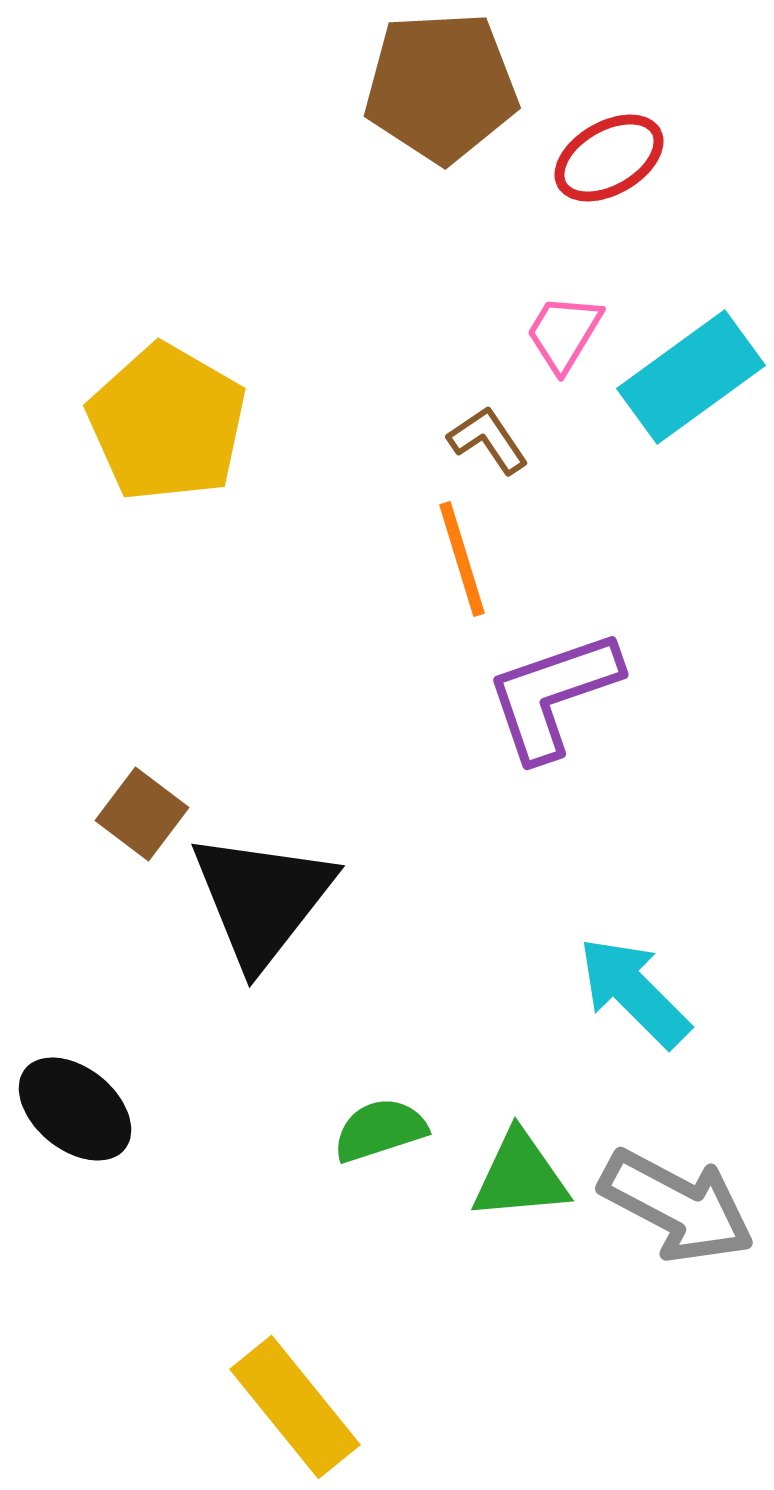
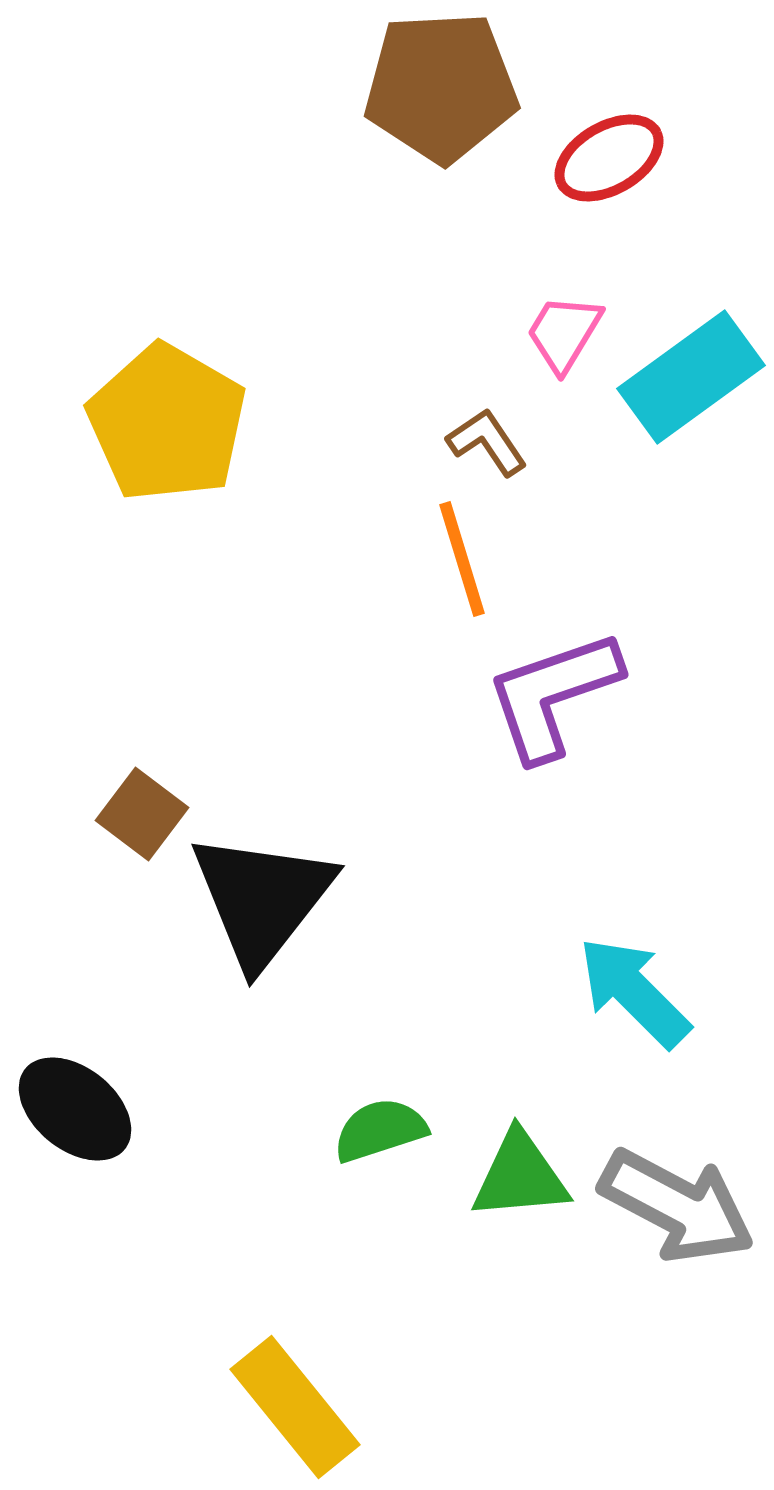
brown L-shape: moved 1 px left, 2 px down
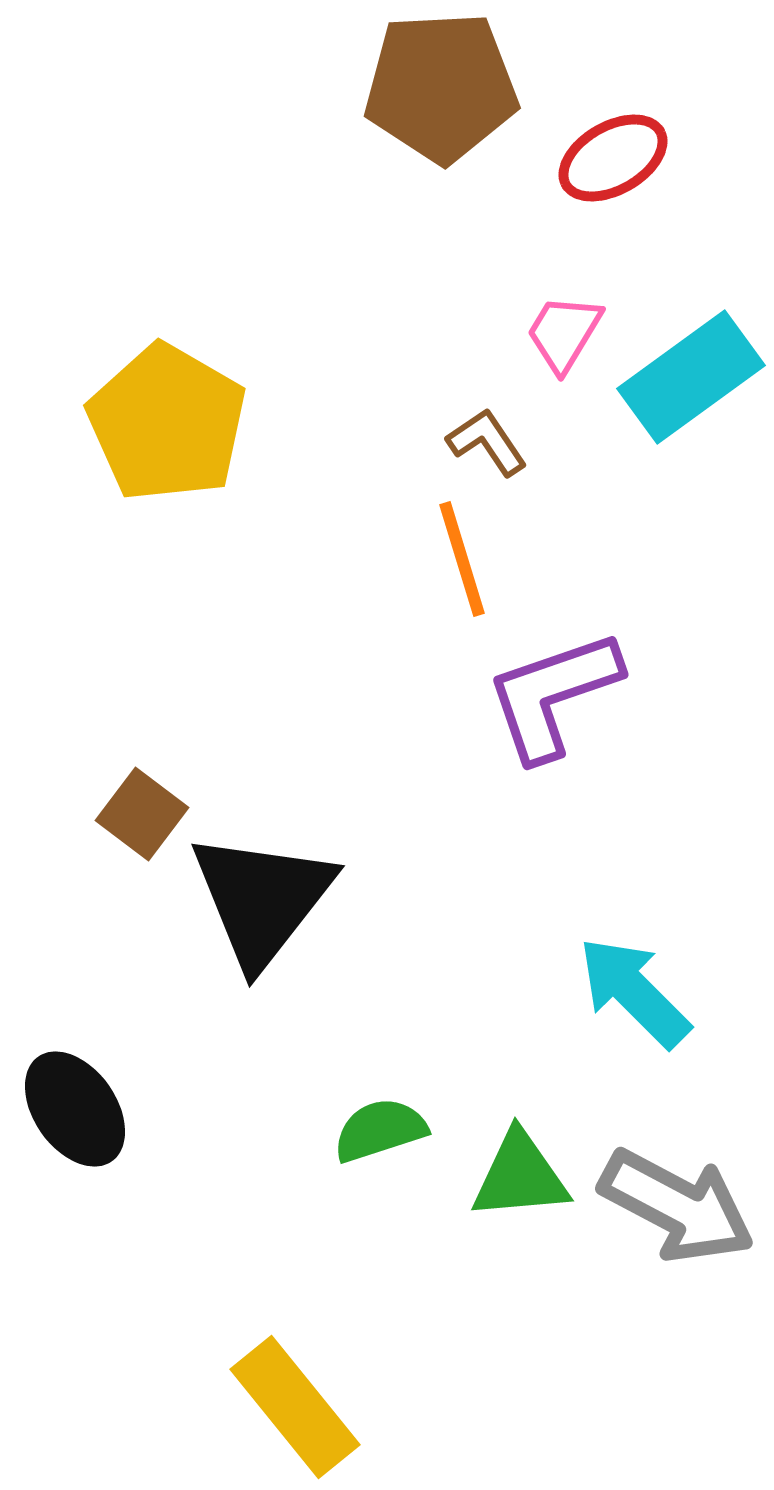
red ellipse: moved 4 px right
black ellipse: rotated 16 degrees clockwise
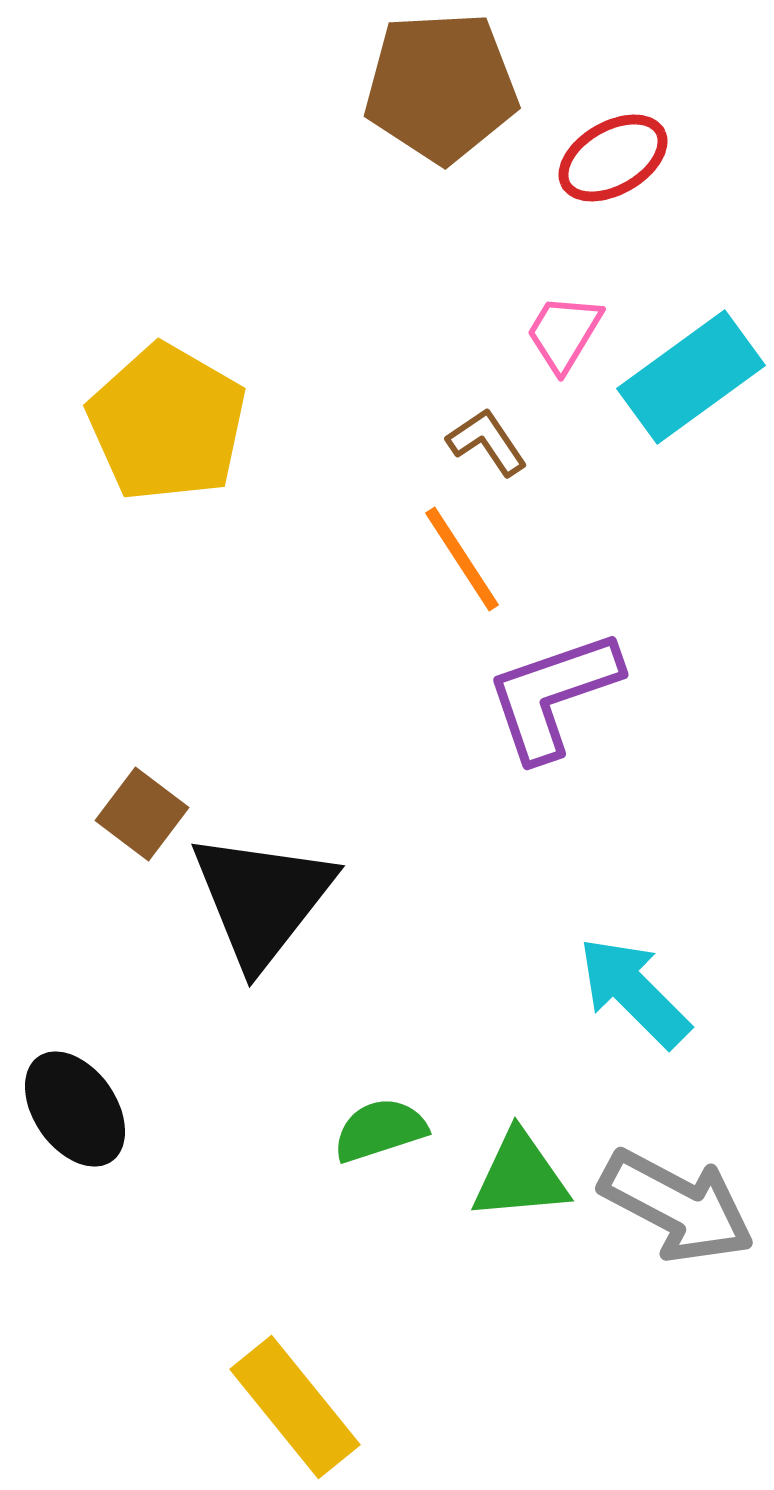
orange line: rotated 16 degrees counterclockwise
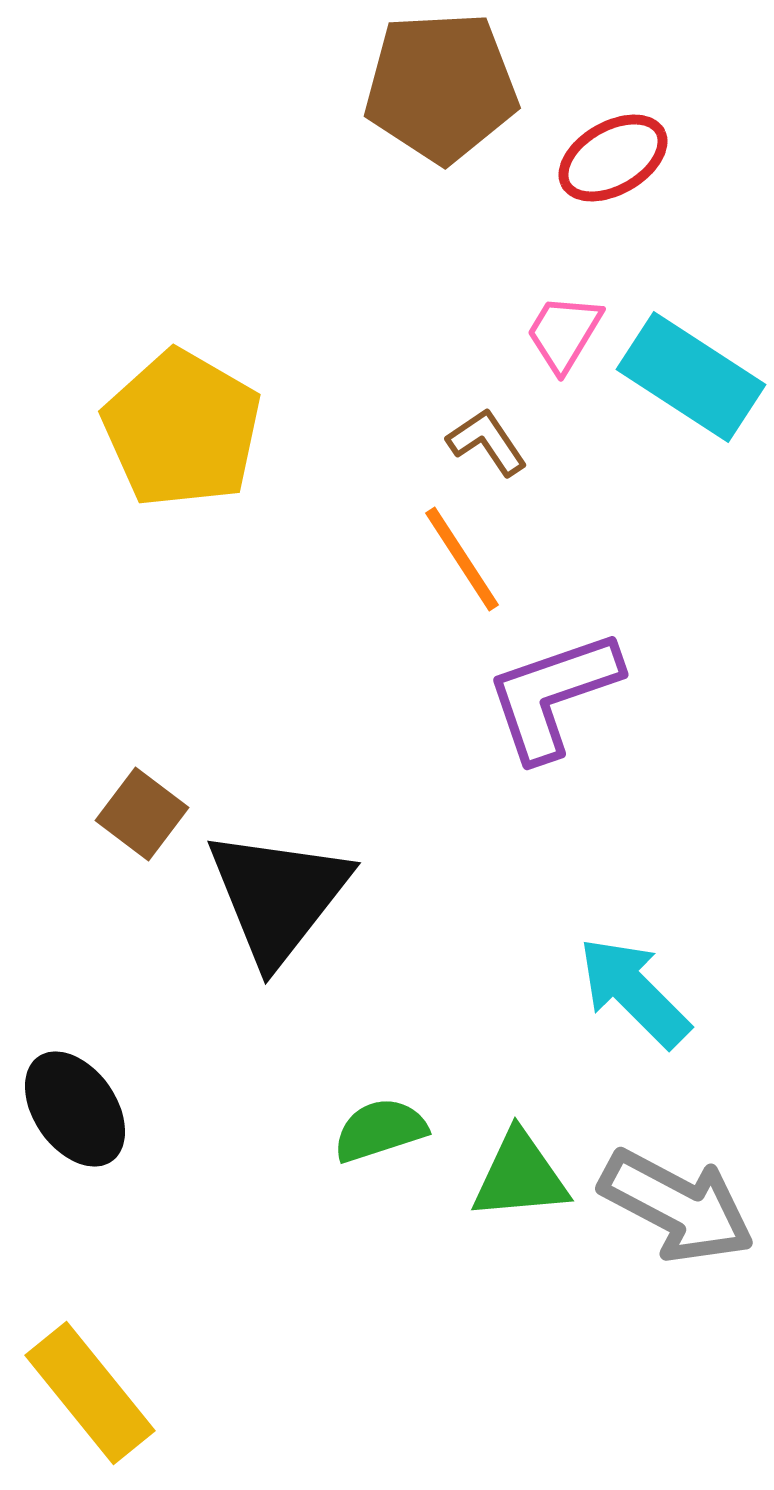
cyan rectangle: rotated 69 degrees clockwise
yellow pentagon: moved 15 px right, 6 px down
black triangle: moved 16 px right, 3 px up
yellow rectangle: moved 205 px left, 14 px up
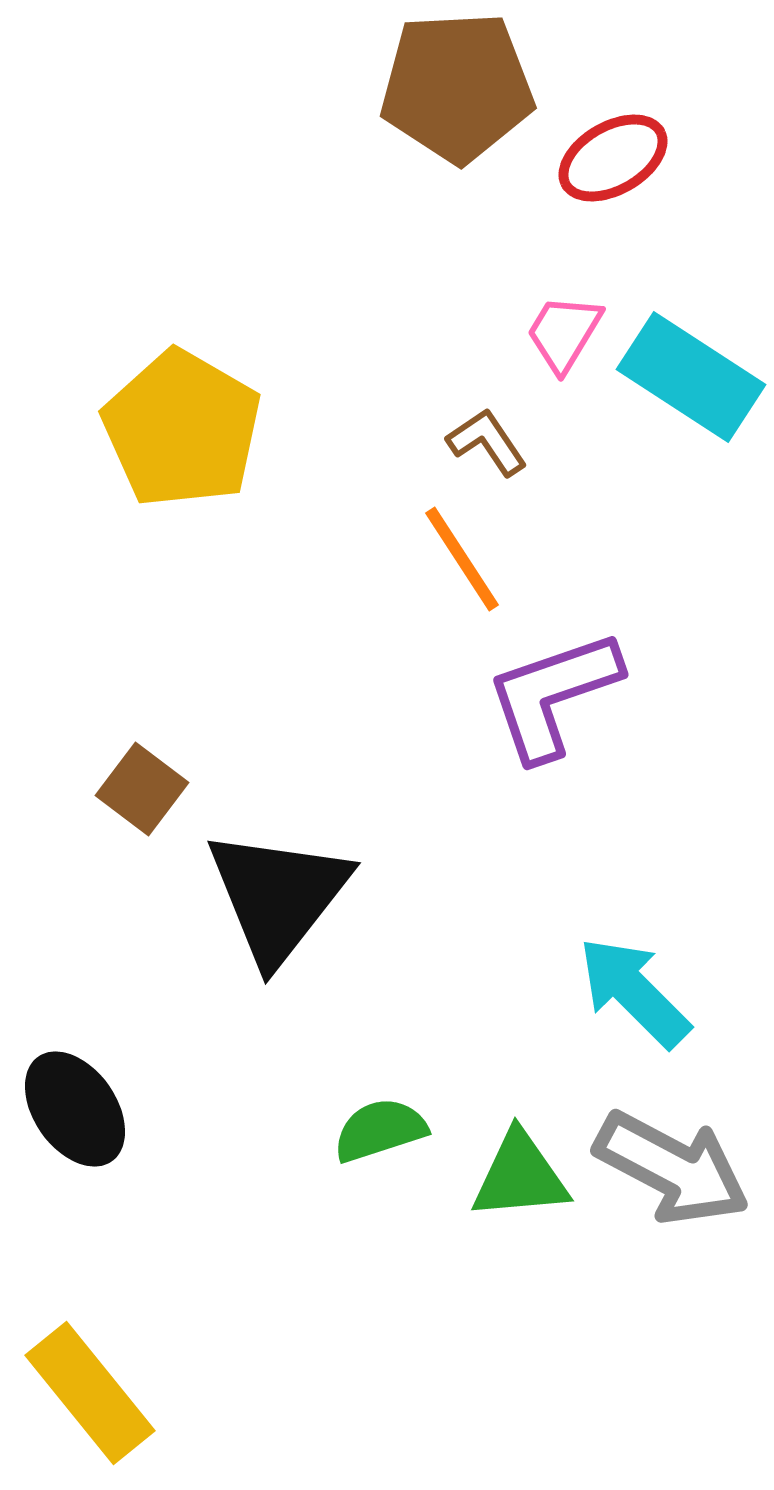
brown pentagon: moved 16 px right
brown square: moved 25 px up
gray arrow: moved 5 px left, 38 px up
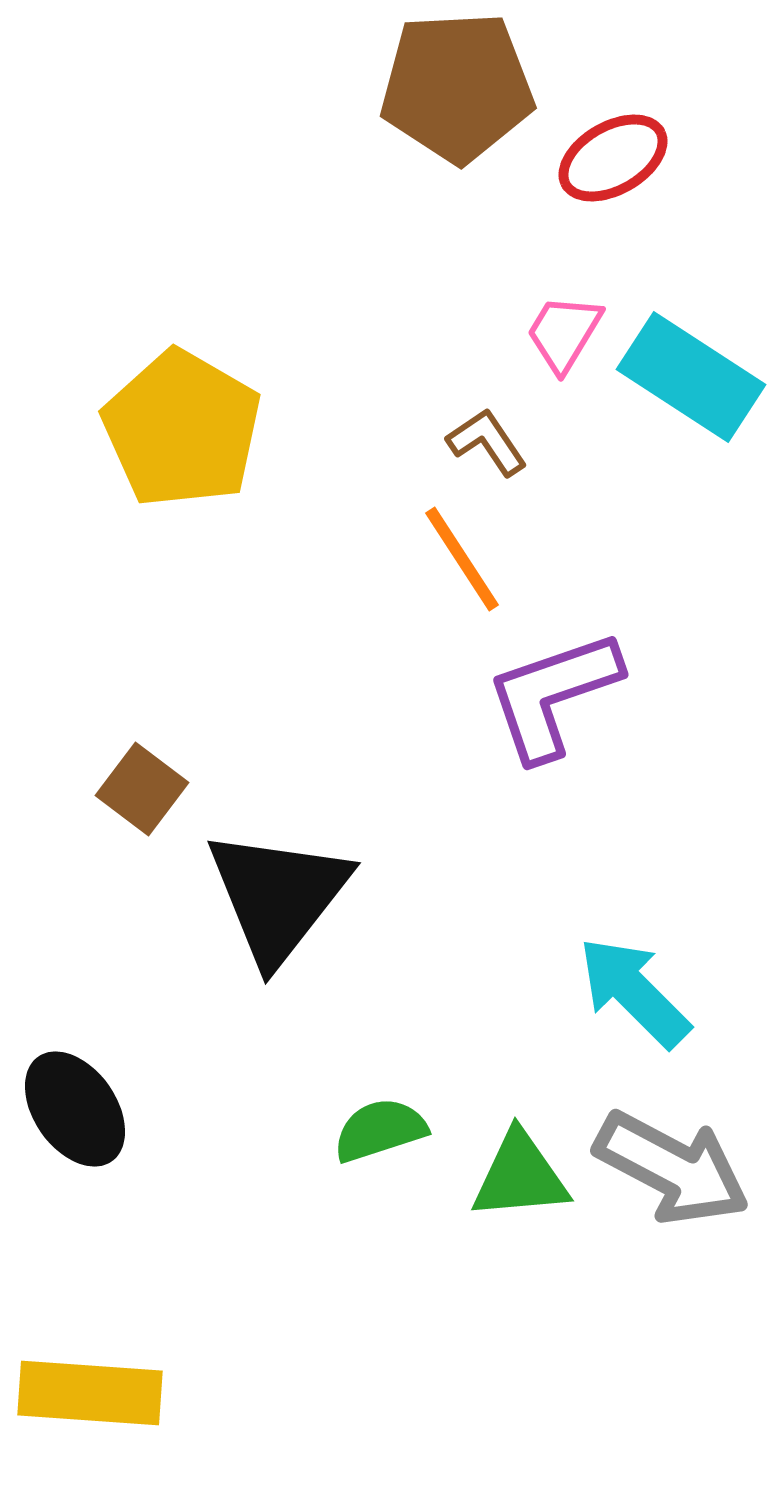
yellow rectangle: rotated 47 degrees counterclockwise
